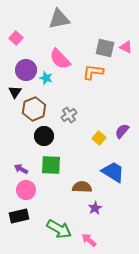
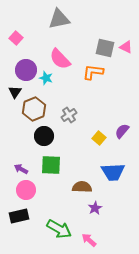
blue trapezoid: rotated 145 degrees clockwise
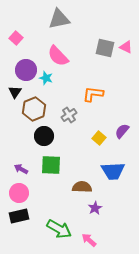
pink semicircle: moved 2 px left, 3 px up
orange L-shape: moved 22 px down
blue trapezoid: moved 1 px up
pink circle: moved 7 px left, 3 px down
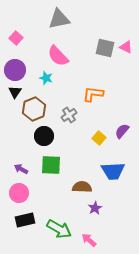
purple circle: moved 11 px left
black rectangle: moved 6 px right, 4 px down
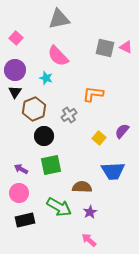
green square: rotated 15 degrees counterclockwise
purple star: moved 5 px left, 4 px down
green arrow: moved 22 px up
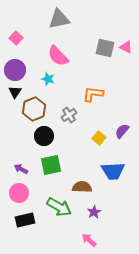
cyan star: moved 2 px right, 1 px down
purple star: moved 4 px right
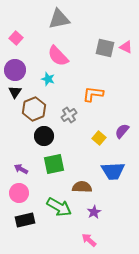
green square: moved 3 px right, 1 px up
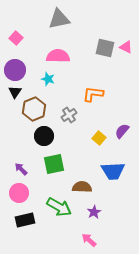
pink semicircle: rotated 135 degrees clockwise
purple arrow: rotated 16 degrees clockwise
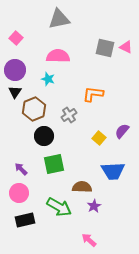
purple star: moved 6 px up
